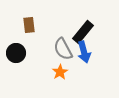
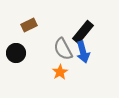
brown rectangle: rotated 70 degrees clockwise
blue arrow: moved 1 px left
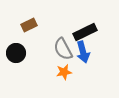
black rectangle: moved 2 px right; rotated 25 degrees clockwise
orange star: moved 4 px right; rotated 21 degrees clockwise
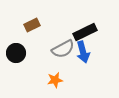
brown rectangle: moved 3 px right
gray semicircle: rotated 90 degrees counterclockwise
orange star: moved 9 px left, 8 px down
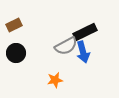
brown rectangle: moved 18 px left
gray semicircle: moved 3 px right, 3 px up
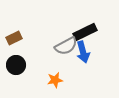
brown rectangle: moved 13 px down
black circle: moved 12 px down
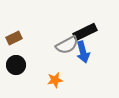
gray semicircle: moved 1 px right, 1 px up
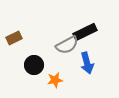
blue arrow: moved 4 px right, 11 px down
black circle: moved 18 px right
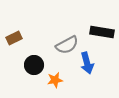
black rectangle: moved 17 px right; rotated 35 degrees clockwise
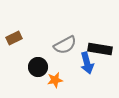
black rectangle: moved 2 px left, 17 px down
gray semicircle: moved 2 px left
black circle: moved 4 px right, 2 px down
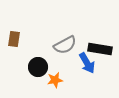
brown rectangle: moved 1 px down; rotated 56 degrees counterclockwise
blue arrow: rotated 15 degrees counterclockwise
